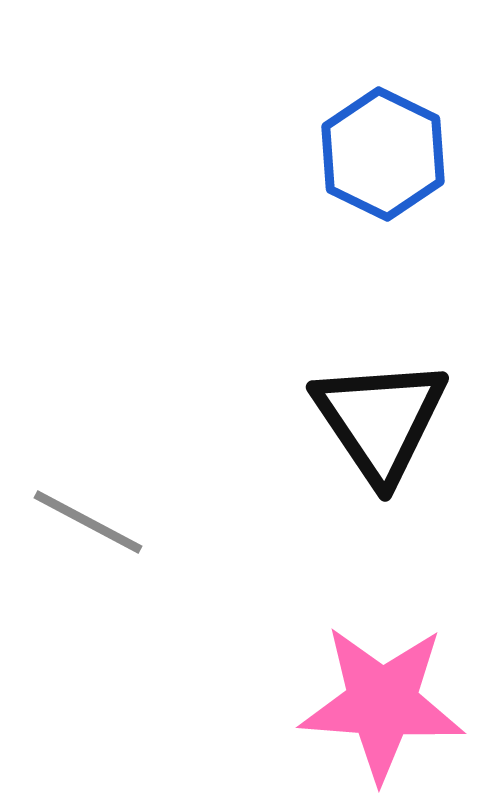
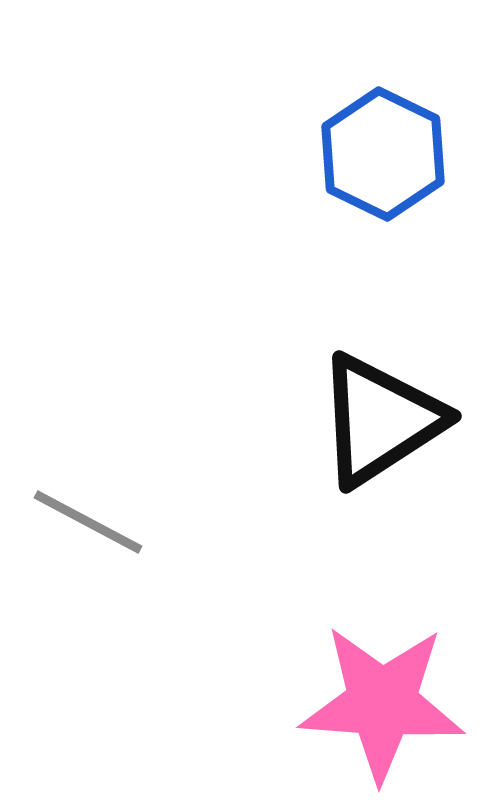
black triangle: rotated 31 degrees clockwise
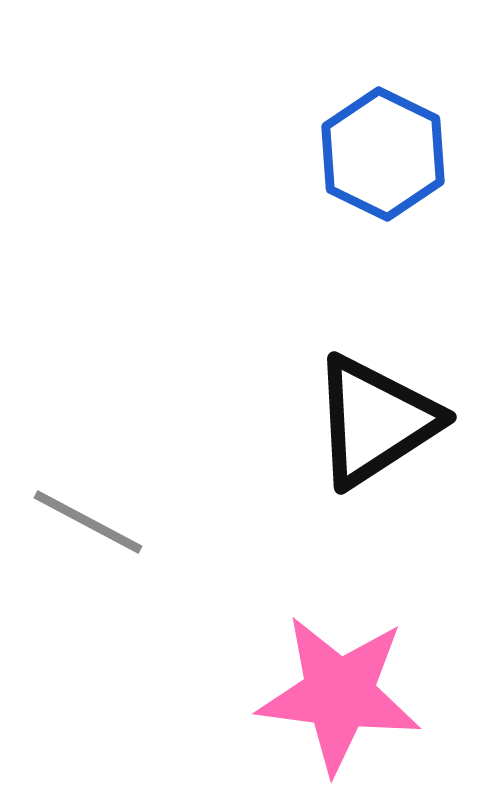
black triangle: moved 5 px left, 1 px down
pink star: moved 43 px left, 9 px up; rotated 3 degrees clockwise
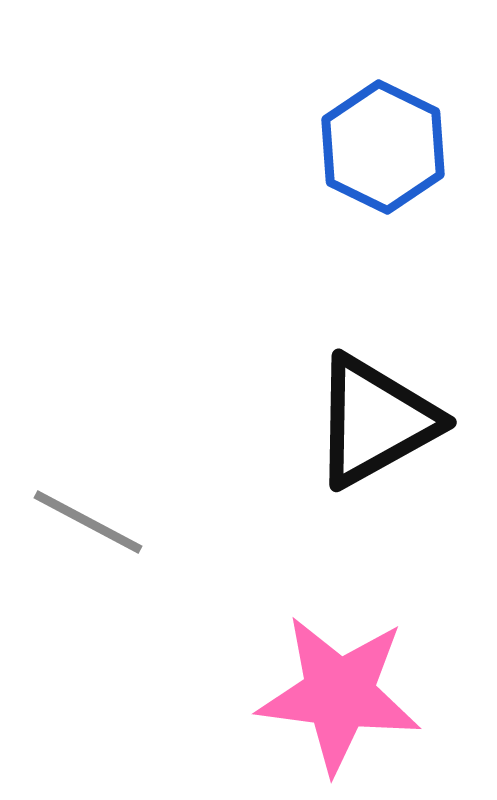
blue hexagon: moved 7 px up
black triangle: rotated 4 degrees clockwise
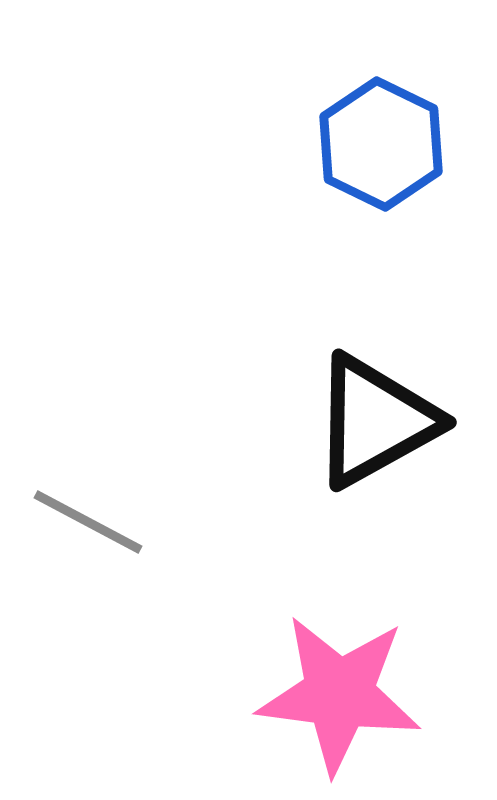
blue hexagon: moved 2 px left, 3 px up
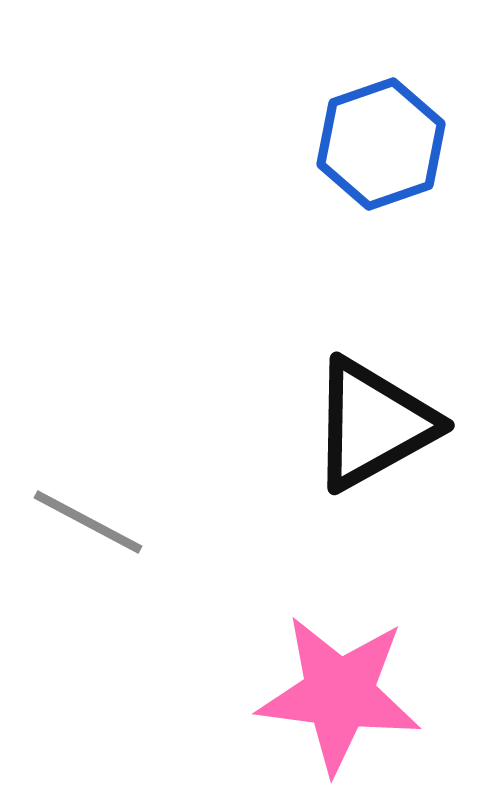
blue hexagon: rotated 15 degrees clockwise
black triangle: moved 2 px left, 3 px down
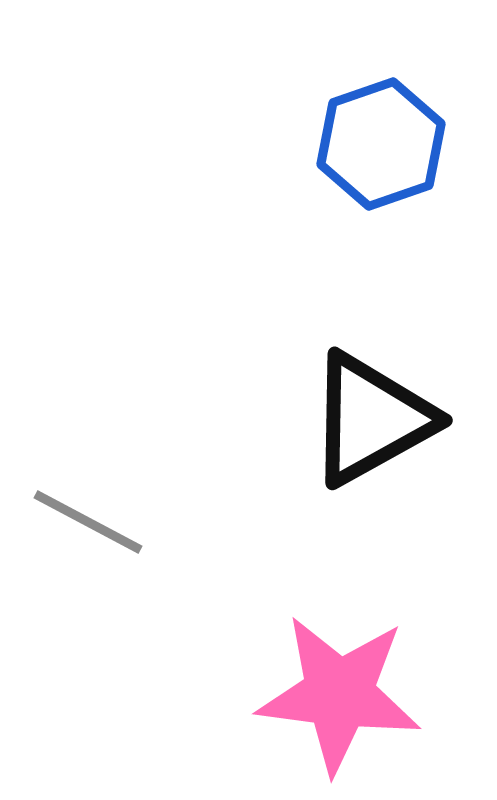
black triangle: moved 2 px left, 5 px up
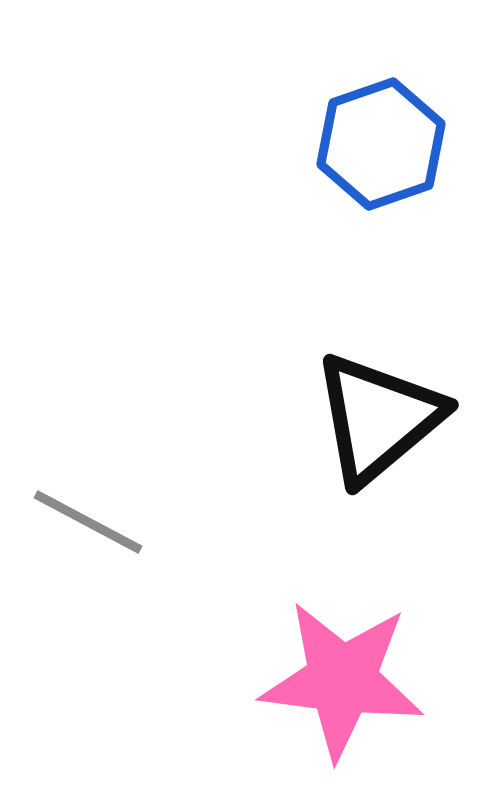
black triangle: moved 7 px right, 1 px up; rotated 11 degrees counterclockwise
pink star: moved 3 px right, 14 px up
